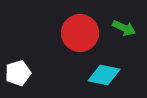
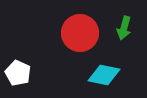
green arrow: rotated 80 degrees clockwise
white pentagon: rotated 30 degrees counterclockwise
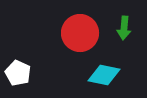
green arrow: rotated 10 degrees counterclockwise
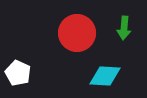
red circle: moved 3 px left
cyan diamond: moved 1 px right, 1 px down; rotated 8 degrees counterclockwise
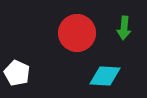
white pentagon: moved 1 px left
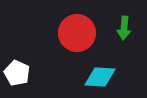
cyan diamond: moved 5 px left, 1 px down
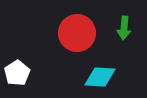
white pentagon: rotated 15 degrees clockwise
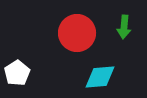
green arrow: moved 1 px up
cyan diamond: rotated 8 degrees counterclockwise
